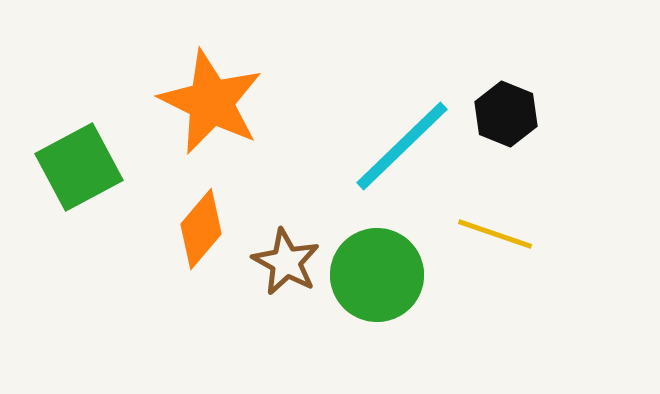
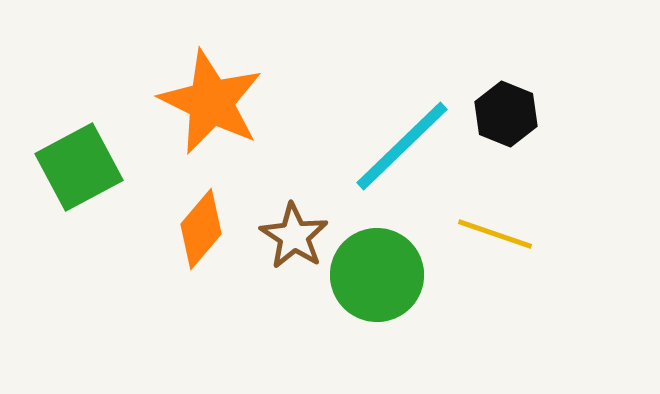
brown star: moved 8 px right, 26 px up; rotated 4 degrees clockwise
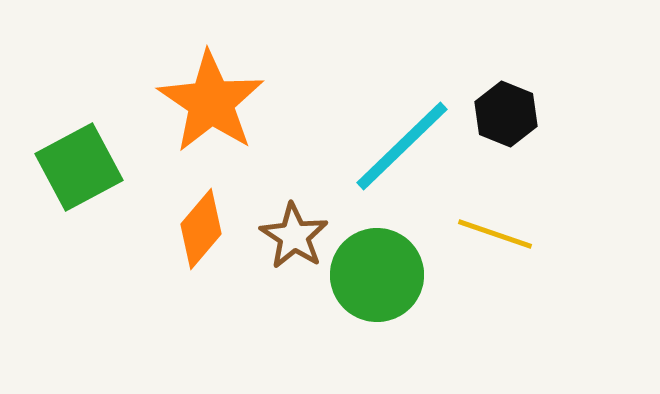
orange star: rotated 8 degrees clockwise
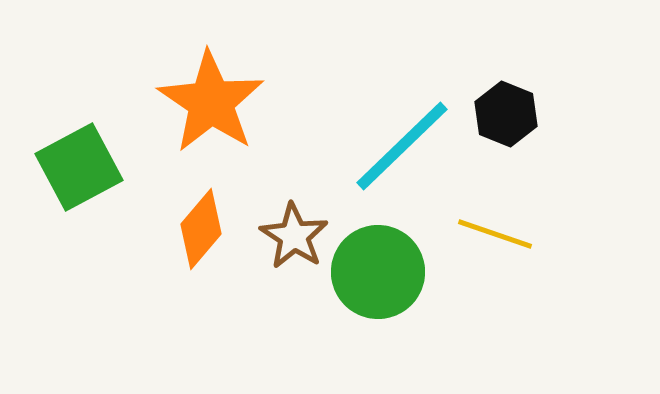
green circle: moved 1 px right, 3 px up
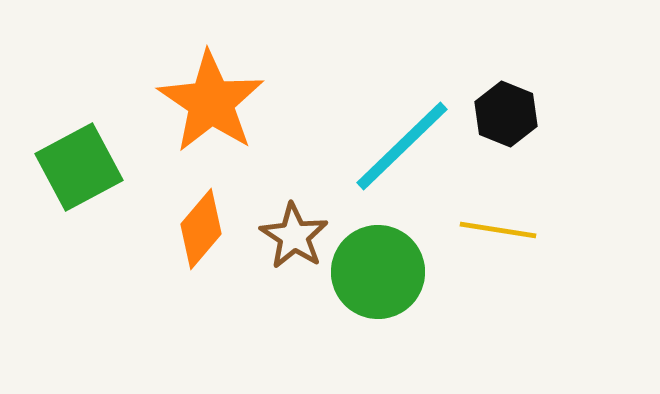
yellow line: moved 3 px right, 4 px up; rotated 10 degrees counterclockwise
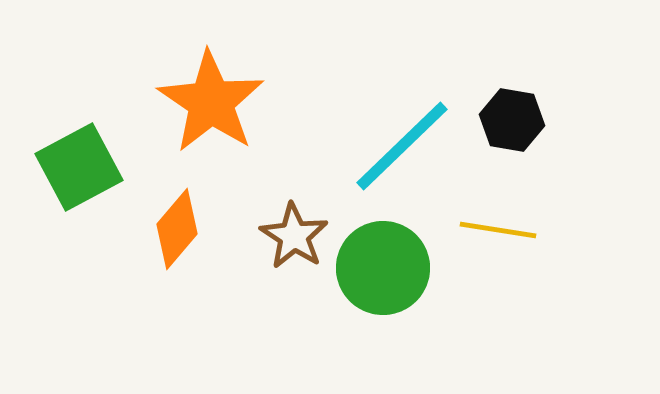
black hexagon: moved 6 px right, 6 px down; rotated 12 degrees counterclockwise
orange diamond: moved 24 px left
green circle: moved 5 px right, 4 px up
